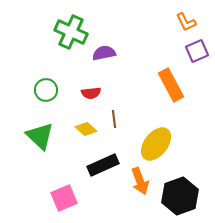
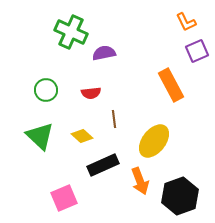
yellow diamond: moved 4 px left, 7 px down
yellow ellipse: moved 2 px left, 3 px up
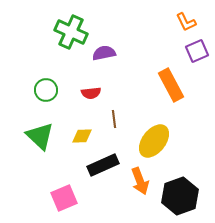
yellow diamond: rotated 45 degrees counterclockwise
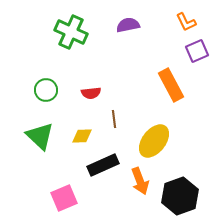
purple semicircle: moved 24 px right, 28 px up
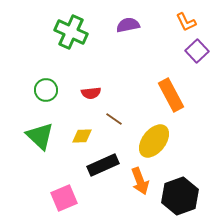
purple square: rotated 20 degrees counterclockwise
orange rectangle: moved 10 px down
brown line: rotated 48 degrees counterclockwise
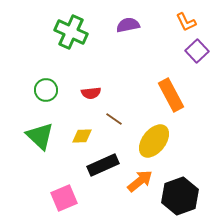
orange arrow: rotated 108 degrees counterclockwise
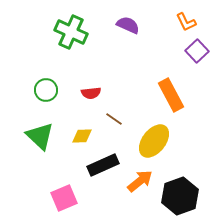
purple semicircle: rotated 35 degrees clockwise
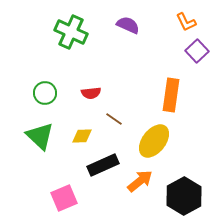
green circle: moved 1 px left, 3 px down
orange rectangle: rotated 36 degrees clockwise
black hexagon: moved 4 px right; rotated 9 degrees counterclockwise
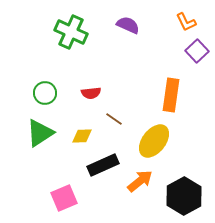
green triangle: moved 3 px up; rotated 44 degrees clockwise
